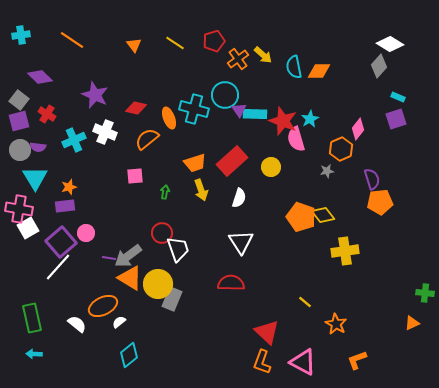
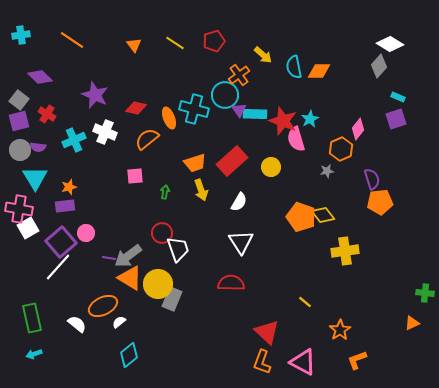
orange cross at (238, 59): moved 1 px right, 16 px down
white semicircle at (239, 198): moved 4 px down; rotated 12 degrees clockwise
orange star at (336, 324): moved 4 px right, 6 px down; rotated 10 degrees clockwise
cyan arrow at (34, 354): rotated 21 degrees counterclockwise
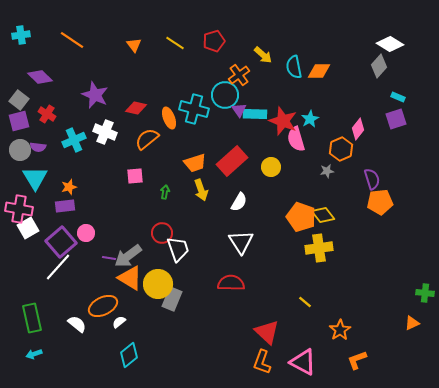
yellow cross at (345, 251): moved 26 px left, 3 px up
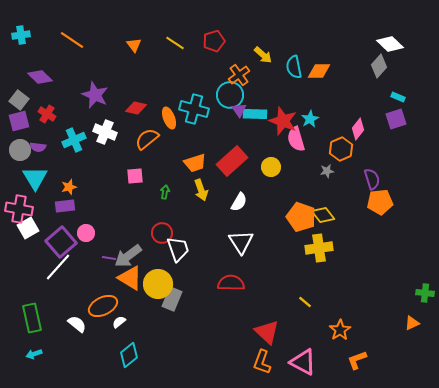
white diamond at (390, 44): rotated 12 degrees clockwise
cyan circle at (225, 95): moved 5 px right
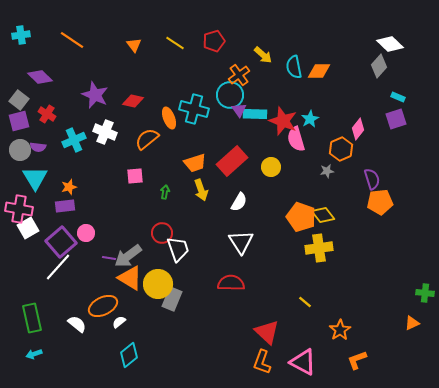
red diamond at (136, 108): moved 3 px left, 7 px up
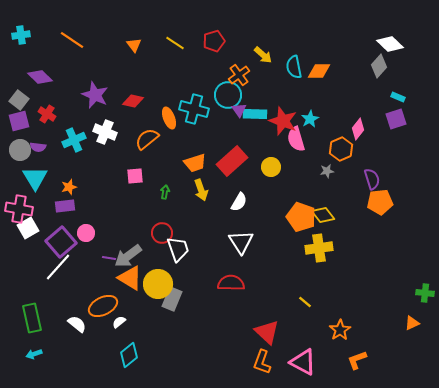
cyan circle at (230, 95): moved 2 px left
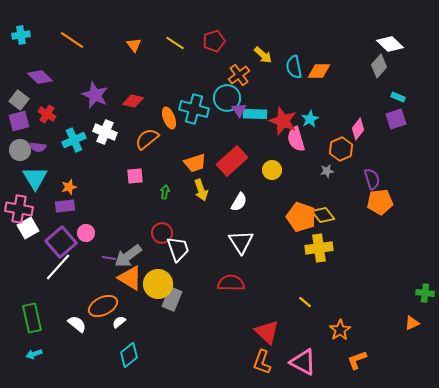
cyan circle at (228, 95): moved 1 px left, 3 px down
yellow circle at (271, 167): moved 1 px right, 3 px down
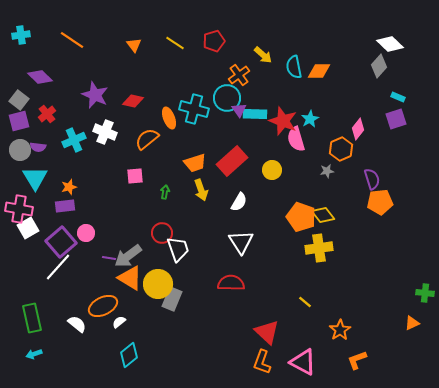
red cross at (47, 114): rotated 18 degrees clockwise
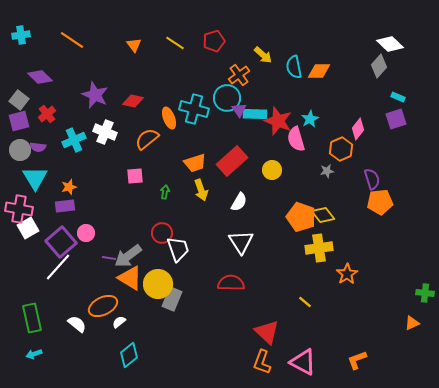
red star at (283, 121): moved 5 px left
orange star at (340, 330): moved 7 px right, 56 px up
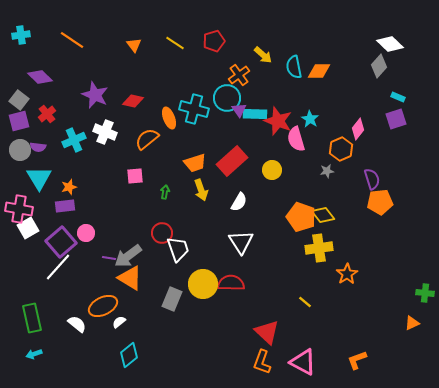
cyan star at (310, 119): rotated 12 degrees counterclockwise
cyan triangle at (35, 178): moved 4 px right
yellow circle at (158, 284): moved 45 px right
